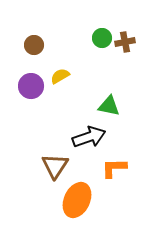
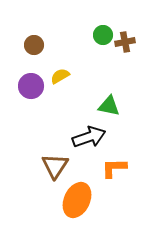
green circle: moved 1 px right, 3 px up
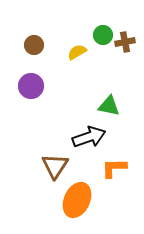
yellow semicircle: moved 17 px right, 24 px up
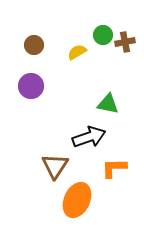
green triangle: moved 1 px left, 2 px up
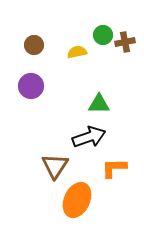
yellow semicircle: rotated 18 degrees clockwise
green triangle: moved 9 px left; rotated 10 degrees counterclockwise
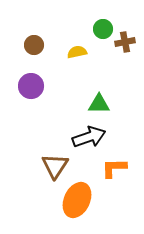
green circle: moved 6 px up
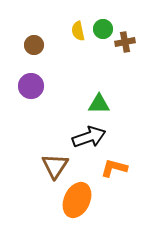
yellow semicircle: moved 1 px right, 21 px up; rotated 90 degrees counterclockwise
orange L-shape: rotated 16 degrees clockwise
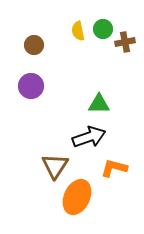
orange ellipse: moved 3 px up
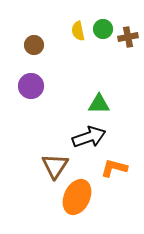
brown cross: moved 3 px right, 5 px up
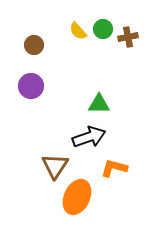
yellow semicircle: rotated 30 degrees counterclockwise
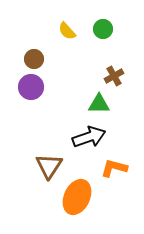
yellow semicircle: moved 11 px left
brown cross: moved 14 px left, 39 px down; rotated 18 degrees counterclockwise
brown circle: moved 14 px down
purple circle: moved 1 px down
brown triangle: moved 6 px left
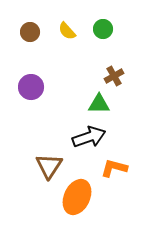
brown circle: moved 4 px left, 27 px up
